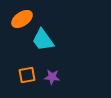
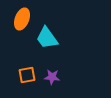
orange ellipse: rotated 35 degrees counterclockwise
cyan trapezoid: moved 4 px right, 2 px up
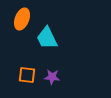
cyan trapezoid: rotated 10 degrees clockwise
orange square: rotated 18 degrees clockwise
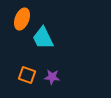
cyan trapezoid: moved 4 px left
orange square: rotated 12 degrees clockwise
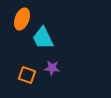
purple star: moved 9 px up
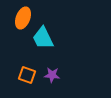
orange ellipse: moved 1 px right, 1 px up
purple star: moved 7 px down
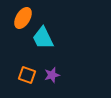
orange ellipse: rotated 10 degrees clockwise
purple star: rotated 21 degrees counterclockwise
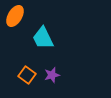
orange ellipse: moved 8 px left, 2 px up
orange square: rotated 18 degrees clockwise
